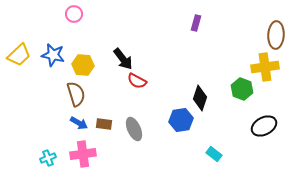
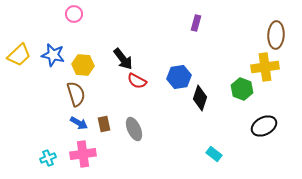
blue hexagon: moved 2 px left, 43 px up
brown rectangle: rotated 70 degrees clockwise
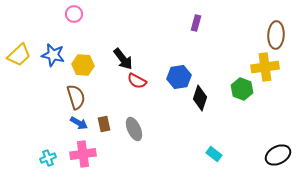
brown semicircle: moved 3 px down
black ellipse: moved 14 px right, 29 px down
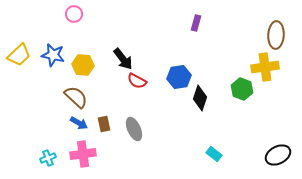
brown semicircle: rotated 30 degrees counterclockwise
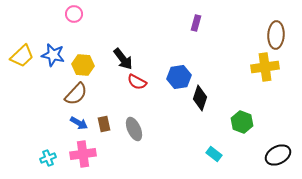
yellow trapezoid: moved 3 px right, 1 px down
red semicircle: moved 1 px down
green hexagon: moved 33 px down
brown semicircle: moved 3 px up; rotated 90 degrees clockwise
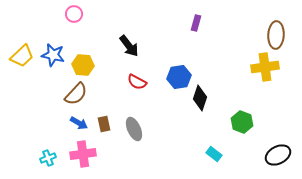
black arrow: moved 6 px right, 13 px up
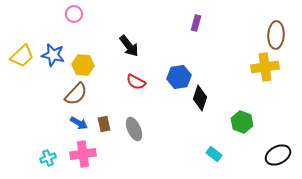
red semicircle: moved 1 px left
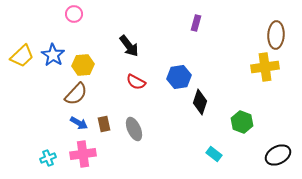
blue star: rotated 20 degrees clockwise
yellow hexagon: rotated 10 degrees counterclockwise
black diamond: moved 4 px down
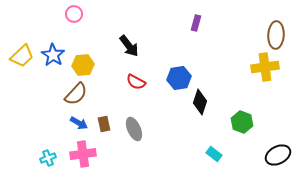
blue hexagon: moved 1 px down
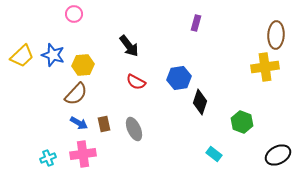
blue star: rotated 15 degrees counterclockwise
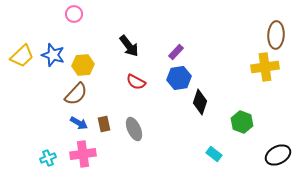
purple rectangle: moved 20 px left, 29 px down; rotated 28 degrees clockwise
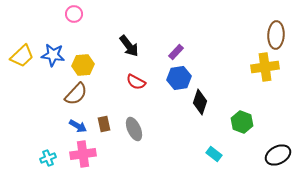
blue star: rotated 10 degrees counterclockwise
blue arrow: moved 1 px left, 3 px down
